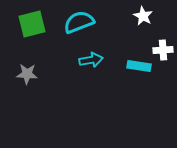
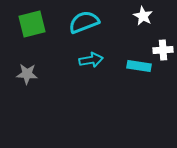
cyan semicircle: moved 5 px right
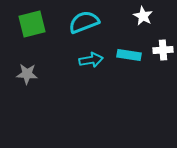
cyan rectangle: moved 10 px left, 11 px up
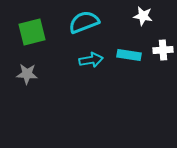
white star: rotated 18 degrees counterclockwise
green square: moved 8 px down
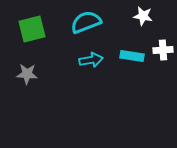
cyan semicircle: moved 2 px right
green square: moved 3 px up
cyan rectangle: moved 3 px right, 1 px down
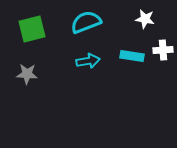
white star: moved 2 px right, 3 px down
cyan arrow: moved 3 px left, 1 px down
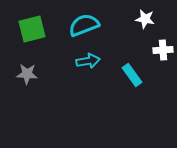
cyan semicircle: moved 2 px left, 3 px down
cyan rectangle: moved 19 px down; rotated 45 degrees clockwise
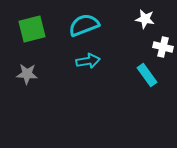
white cross: moved 3 px up; rotated 18 degrees clockwise
cyan rectangle: moved 15 px right
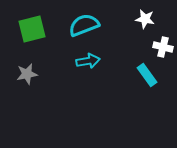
gray star: rotated 15 degrees counterclockwise
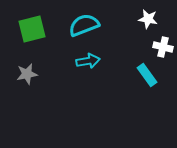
white star: moved 3 px right
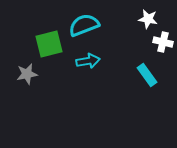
green square: moved 17 px right, 15 px down
white cross: moved 5 px up
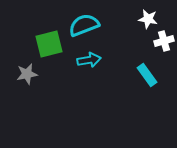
white cross: moved 1 px right, 1 px up; rotated 30 degrees counterclockwise
cyan arrow: moved 1 px right, 1 px up
